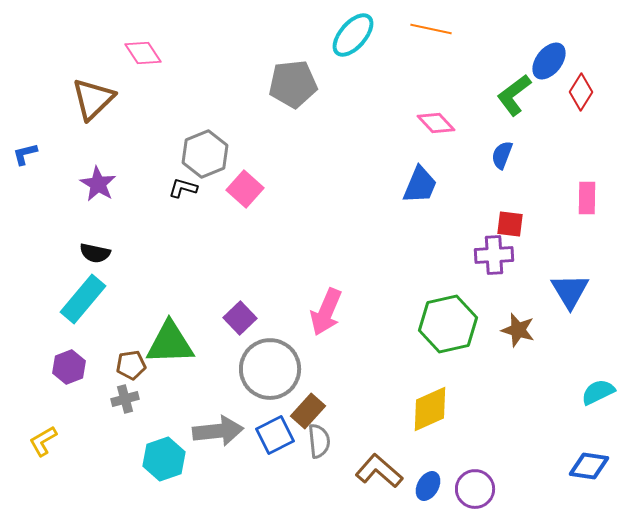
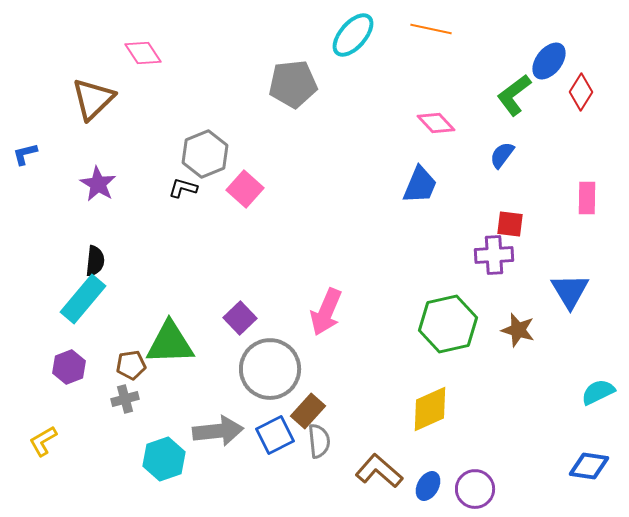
blue semicircle at (502, 155): rotated 16 degrees clockwise
black semicircle at (95, 253): moved 8 px down; rotated 96 degrees counterclockwise
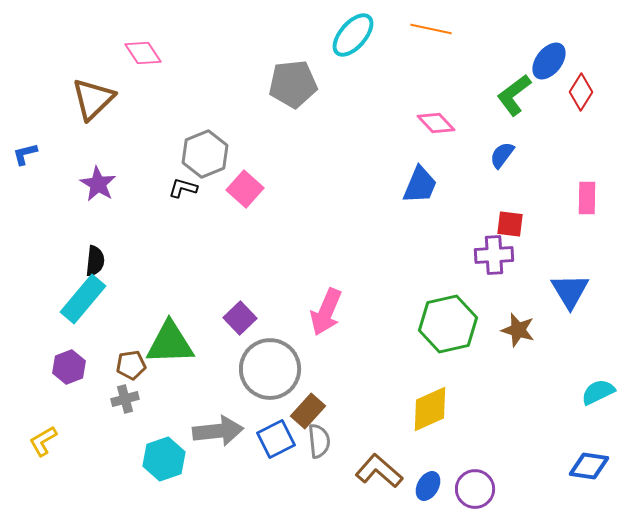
blue square at (275, 435): moved 1 px right, 4 px down
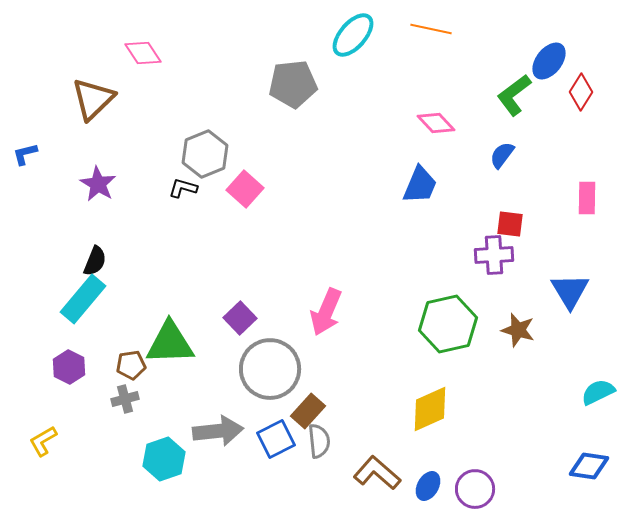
black semicircle at (95, 261): rotated 16 degrees clockwise
purple hexagon at (69, 367): rotated 12 degrees counterclockwise
brown L-shape at (379, 471): moved 2 px left, 2 px down
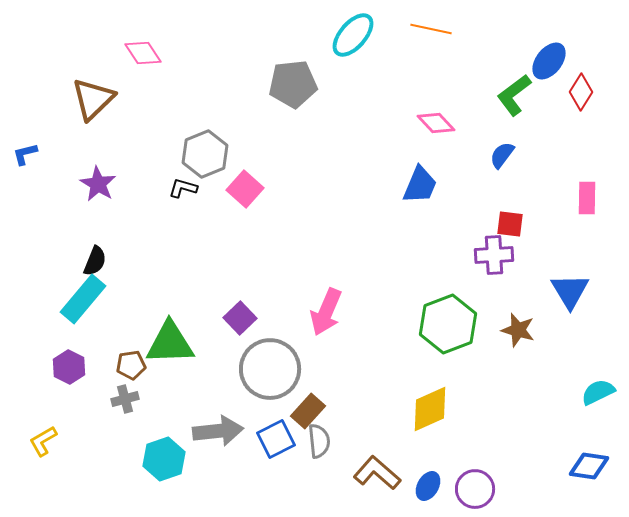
green hexagon at (448, 324): rotated 8 degrees counterclockwise
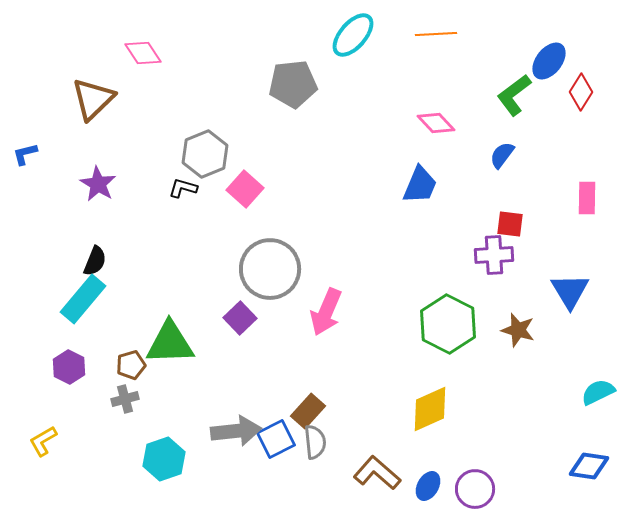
orange line at (431, 29): moved 5 px right, 5 px down; rotated 15 degrees counterclockwise
green hexagon at (448, 324): rotated 12 degrees counterclockwise
brown pentagon at (131, 365): rotated 8 degrees counterclockwise
gray circle at (270, 369): moved 100 px up
gray arrow at (218, 431): moved 18 px right
gray semicircle at (319, 441): moved 4 px left, 1 px down
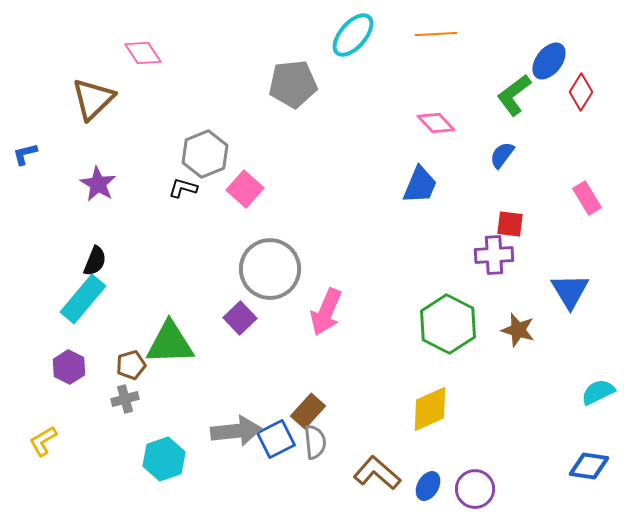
pink rectangle at (587, 198): rotated 32 degrees counterclockwise
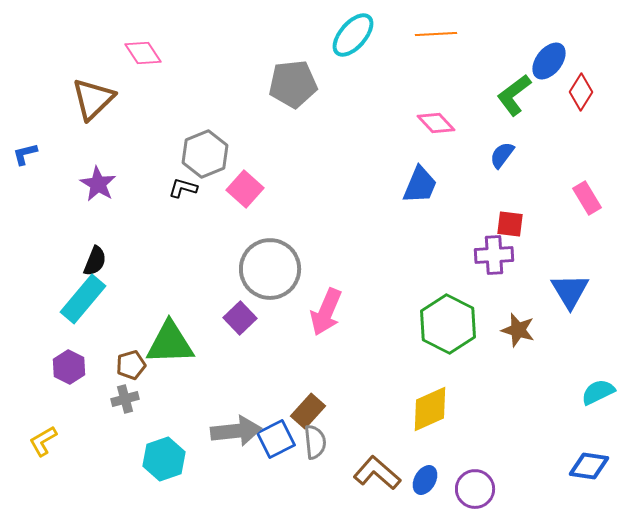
blue ellipse at (428, 486): moved 3 px left, 6 px up
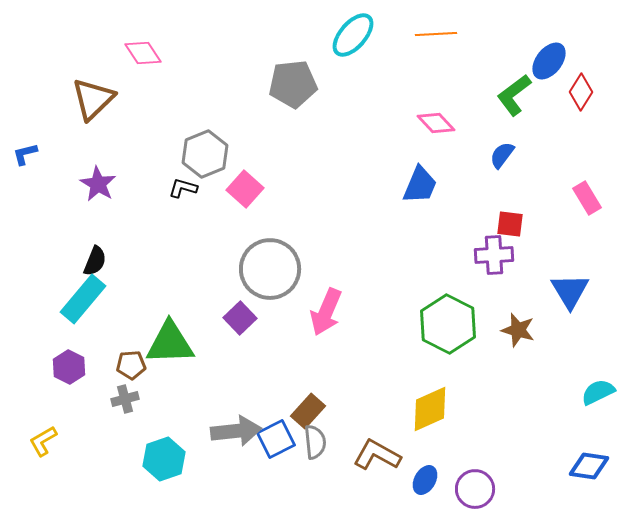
brown pentagon at (131, 365): rotated 12 degrees clockwise
brown L-shape at (377, 473): moved 18 px up; rotated 12 degrees counterclockwise
